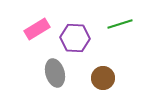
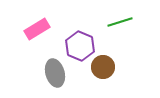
green line: moved 2 px up
purple hexagon: moved 5 px right, 8 px down; rotated 20 degrees clockwise
brown circle: moved 11 px up
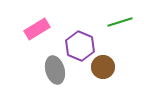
gray ellipse: moved 3 px up
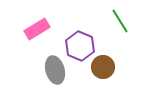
green line: moved 1 px up; rotated 75 degrees clockwise
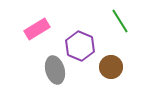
brown circle: moved 8 px right
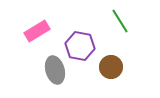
pink rectangle: moved 2 px down
purple hexagon: rotated 12 degrees counterclockwise
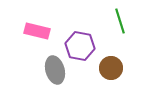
green line: rotated 15 degrees clockwise
pink rectangle: rotated 45 degrees clockwise
brown circle: moved 1 px down
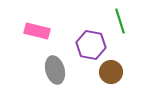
purple hexagon: moved 11 px right, 1 px up
brown circle: moved 4 px down
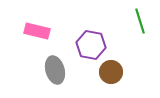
green line: moved 20 px right
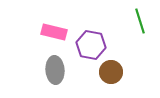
pink rectangle: moved 17 px right, 1 px down
gray ellipse: rotated 12 degrees clockwise
